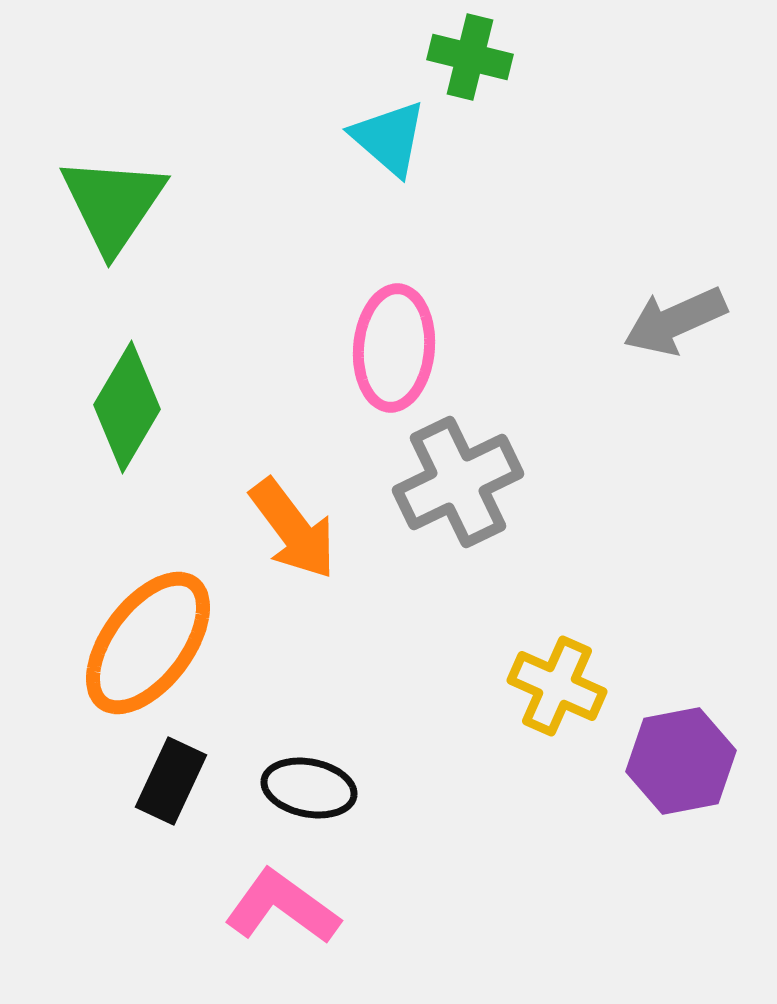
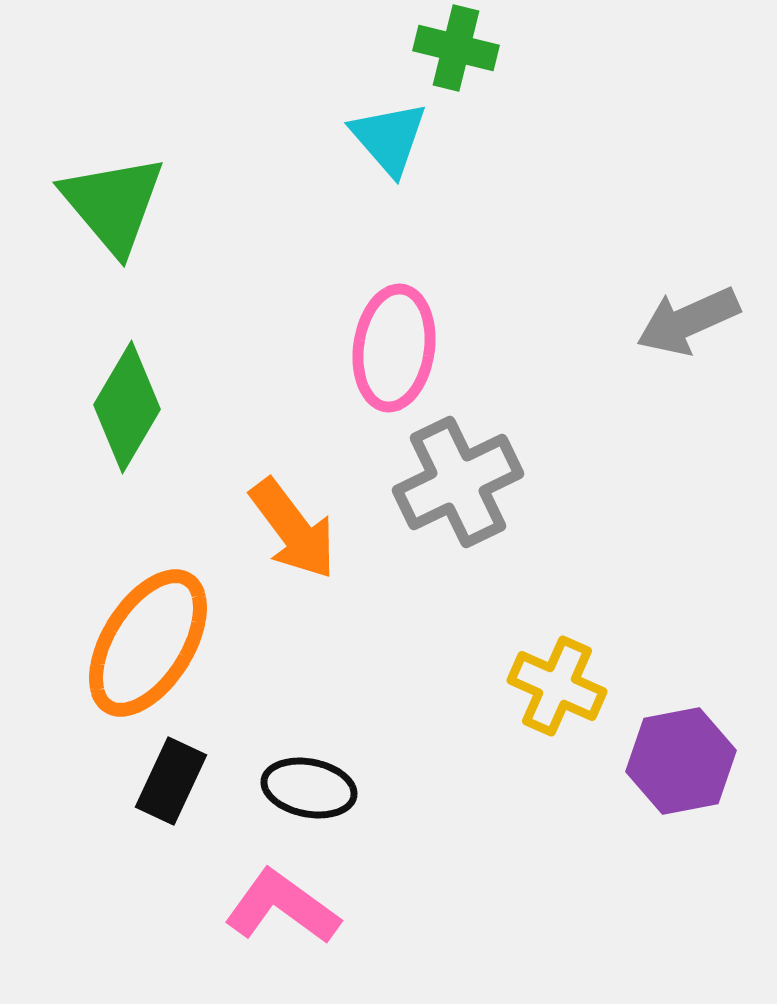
green cross: moved 14 px left, 9 px up
cyan triangle: rotated 8 degrees clockwise
green triangle: rotated 14 degrees counterclockwise
gray arrow: moved 13 px right
pink ellipse: rotated 3 degrees clockwise
orange ellipse: rotated 5 degrees counterclockwise
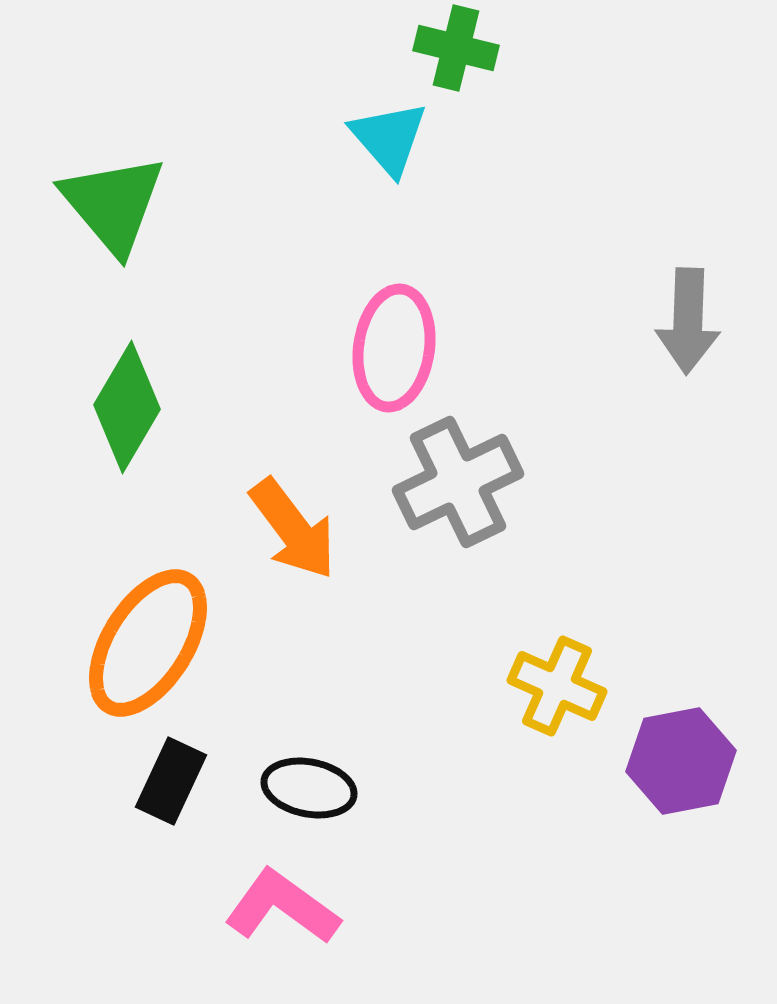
gray arrow: rotated 64 degrees counterclockwise
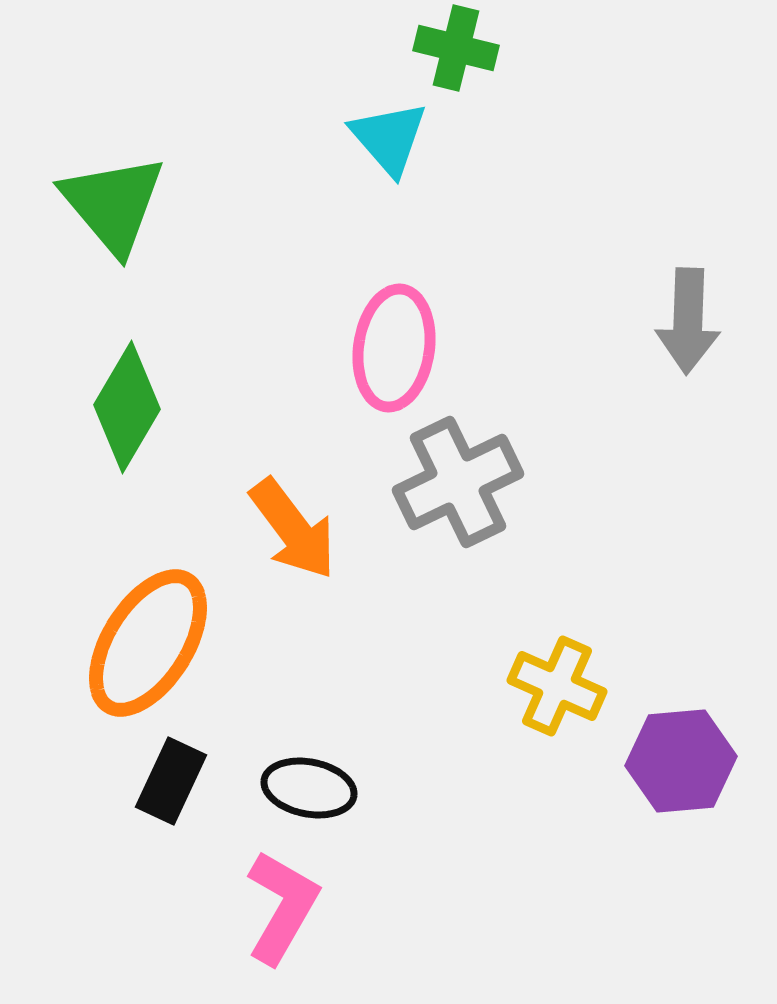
purple hexagon: rotated 6 degrees clockwise
pink L-shape: rotated 84 degrees clockwise
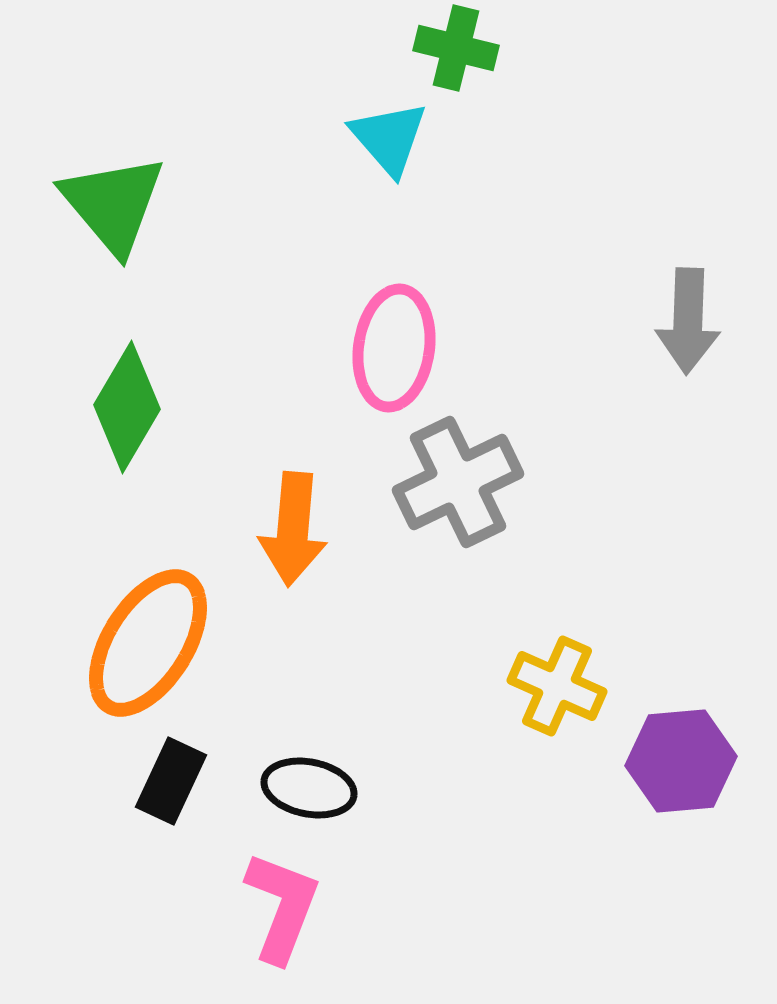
orange arrow: rotated 42 degrees clockwise
pink L-shape: rotated 9 degrees counterclockwise
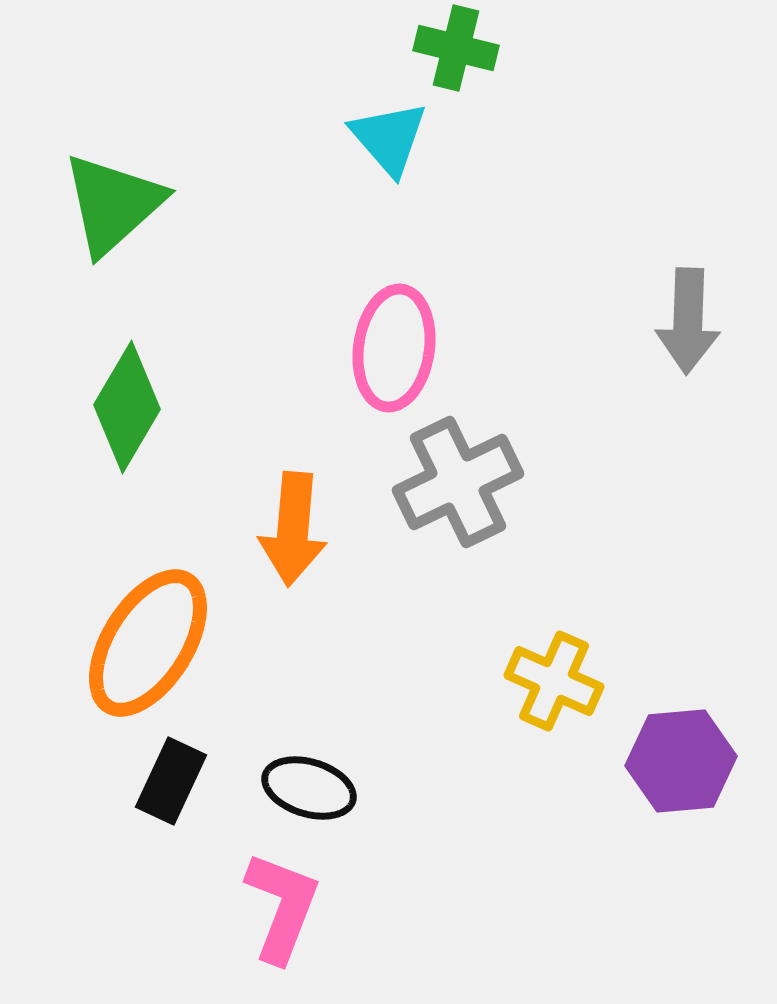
green triangle: rotated 28 degrees clockwise
yellow cross: moved 3 px left, 5 px up
black ellipse: rotated 6 degrees clockwise
